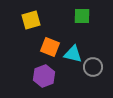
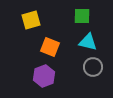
cyan triangle: moved 15 px right, 12 px up
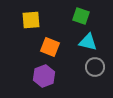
green square: moved 1 px left; rotated 18 degrees clockwise
yellow square: rotated 12 degrees clockwise
gray circle: moved 2 px right
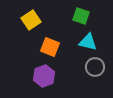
yellow square: rotated 30 degrees counterclockwise
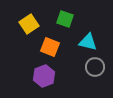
green square: moved 16 px left, 3 px down
yellow square: moved 2 px left, 4 px down
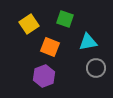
cyan triangle: rotated 24 degrees counterclockwise
gray circle: moved 1 px right, 1 px down
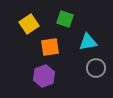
orange square: rotated 30 degrees counterclockwise
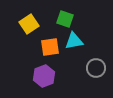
cyan triangle: moved 14 px left, 1 px up
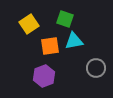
orange square: moved 1 px up
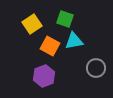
yellow square: moved 3 px right
orange square: rotated 36 degrees clockwise
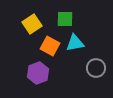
green square: rotated 18 degrees counterclockwise
cyan triangle: moved 1 px right, 2 px down
purple hexagon: moved 6 px left, 3 px up
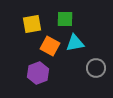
yellow square: rotated 24 degrees clockwise
